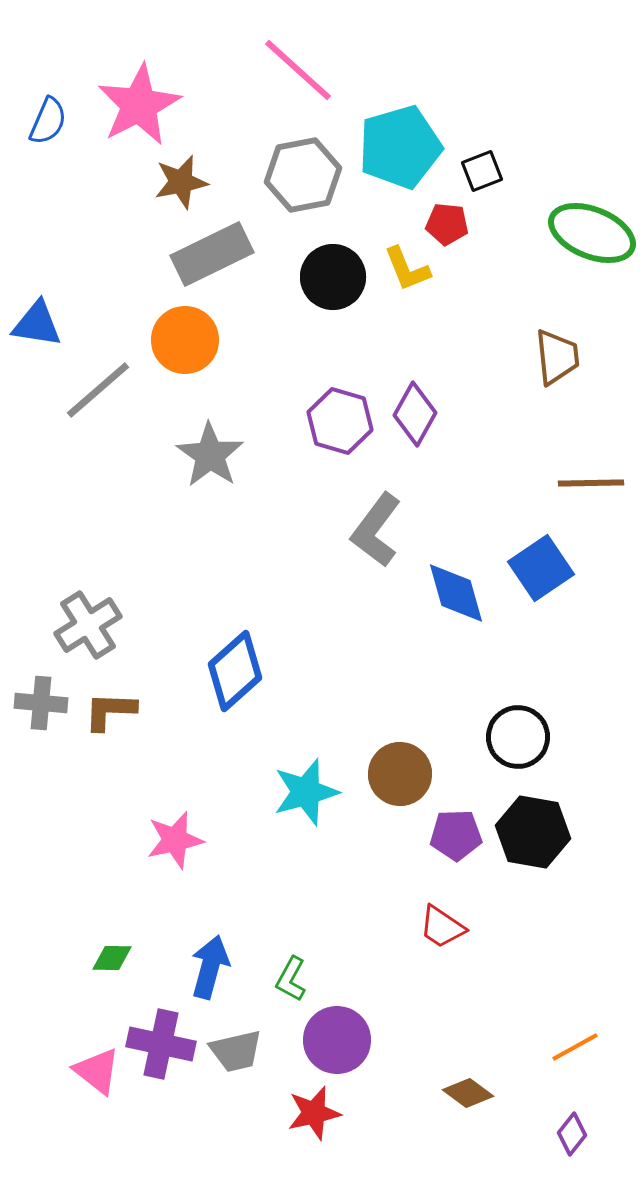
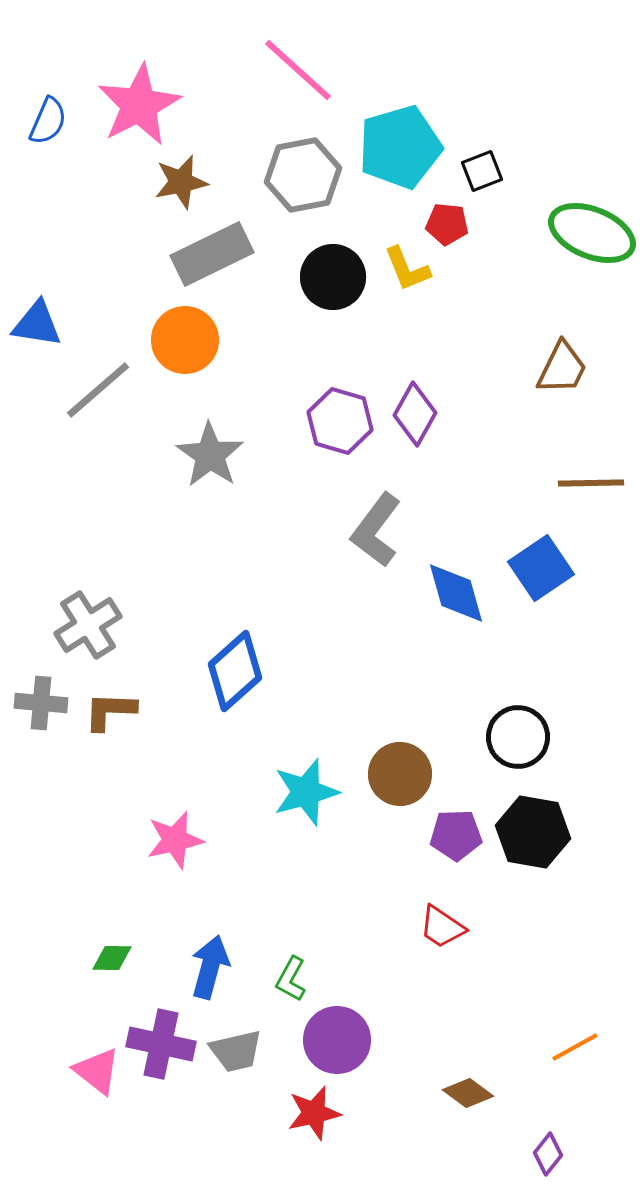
brown trapezoid at (557, 357): moved 5 px right, 11 px down; rotated 32 degrees clockwise
purple diamond at (572, 1134): moved 24 px left, 20 px down
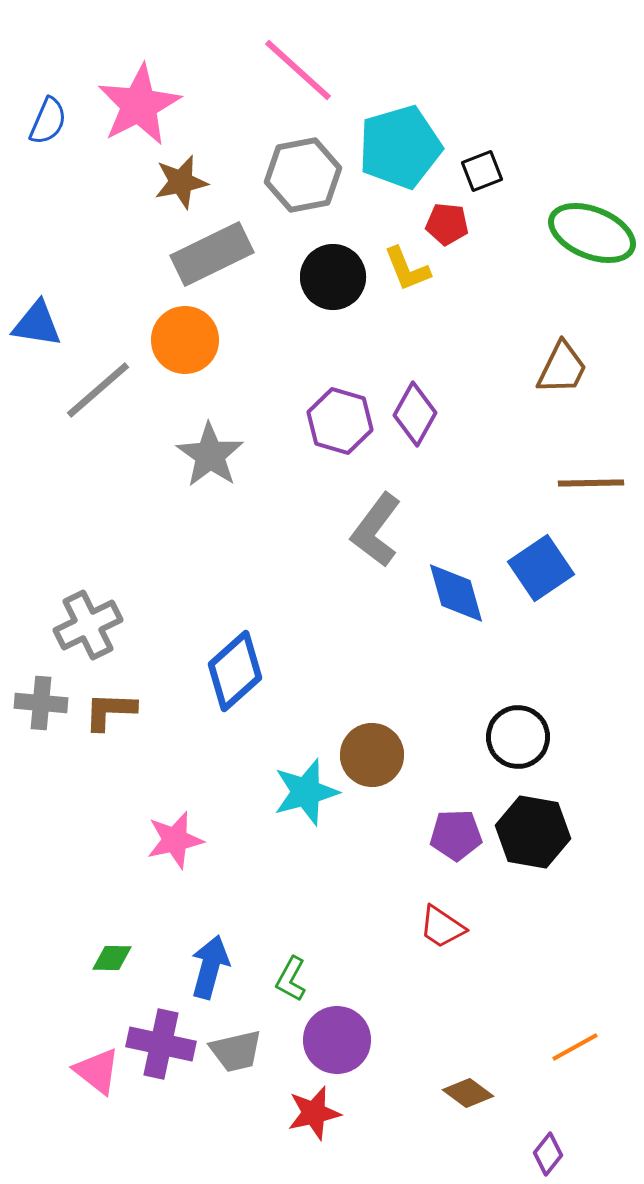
gray cross at (88, 625): rotated 6 degrees clockwise
brown circle at (400, 774): moved 28 px left, 19 px up
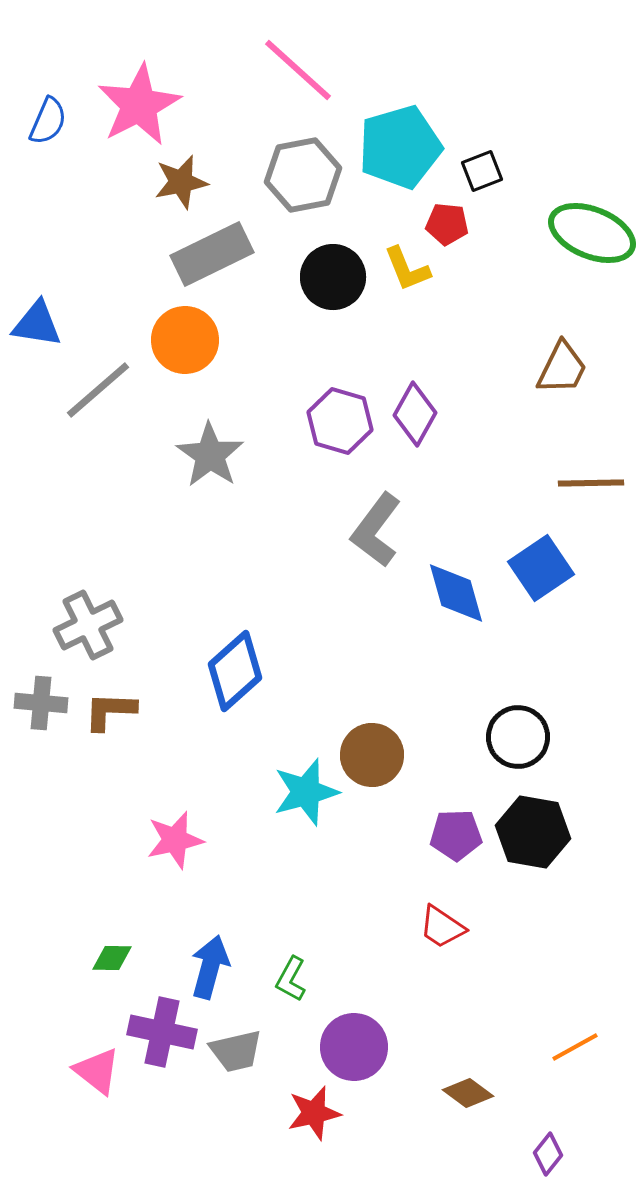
purple circle at (337, 1040): moved 17 px right, 7 px down
purple cross at (161, 1044): moved 1 px right, 12 px up
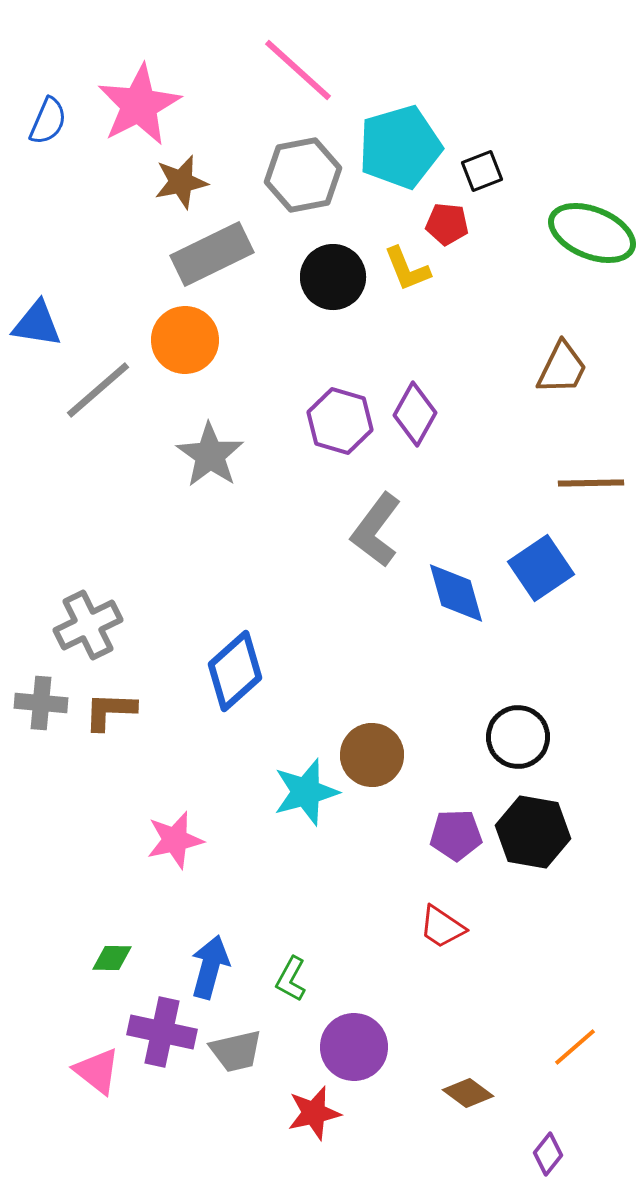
orange line at (575, 1047): rotated 12 degrees counterclockwise
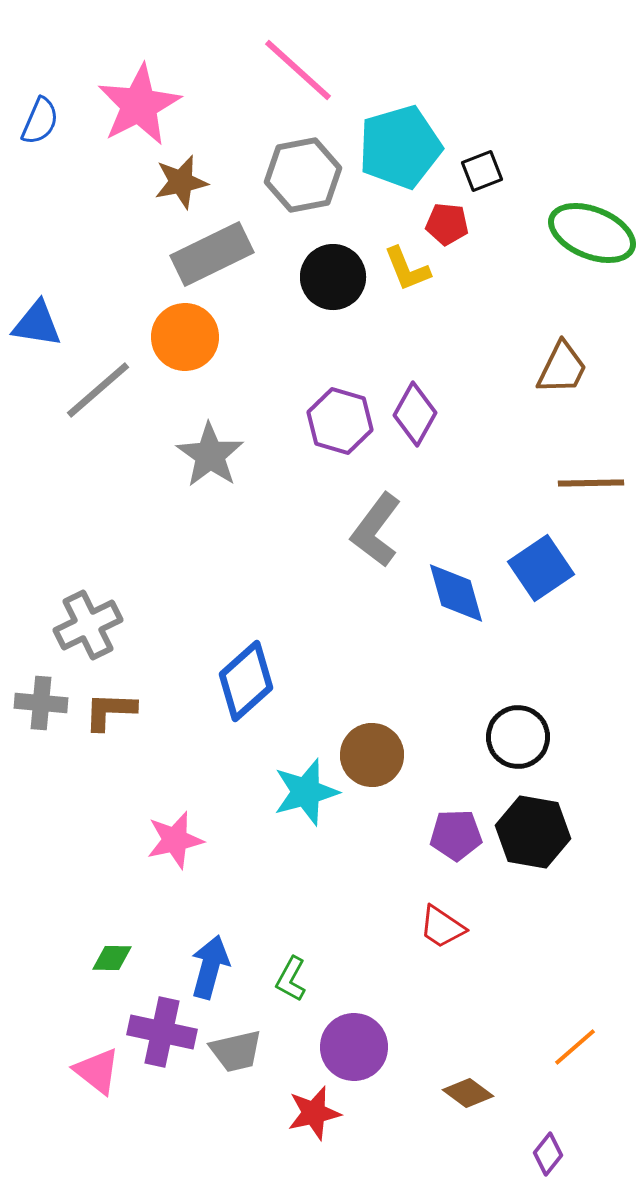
blue semicircle at (48, 121): moved 8 px left
orange circle at (185, 340): moved 3 px up
blue diamond at (235, 671): moved 11 px right, 10 px down
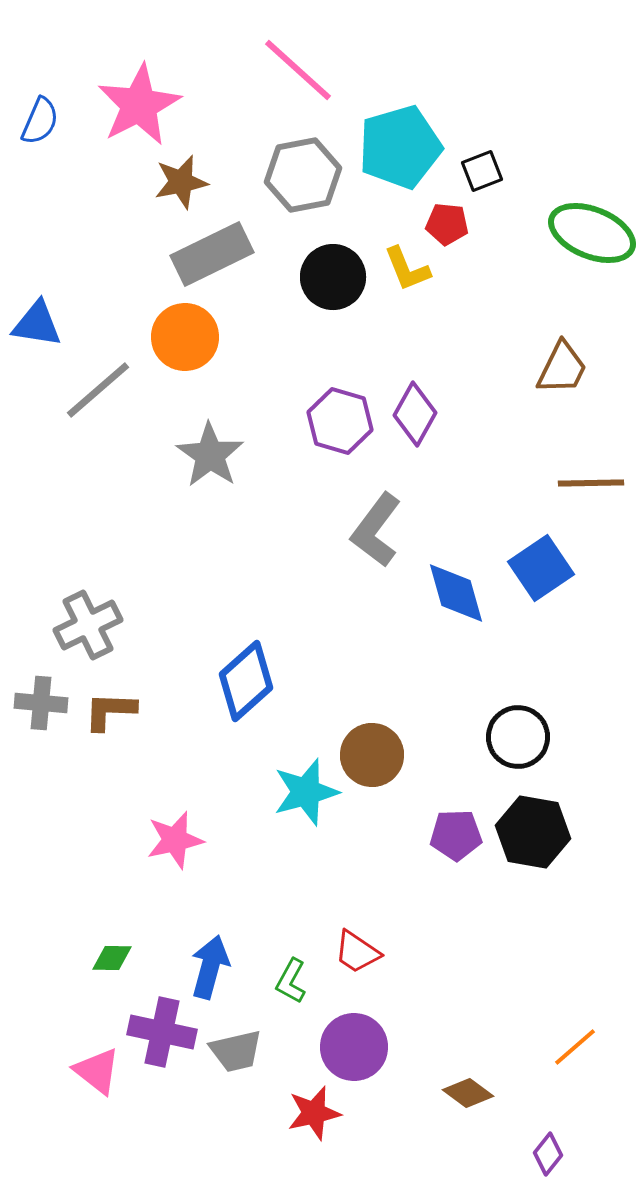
red trapezoid at (442, 927): moved 85 px left, 25 px down
green L-shape at (291, 979): moved 2 px down
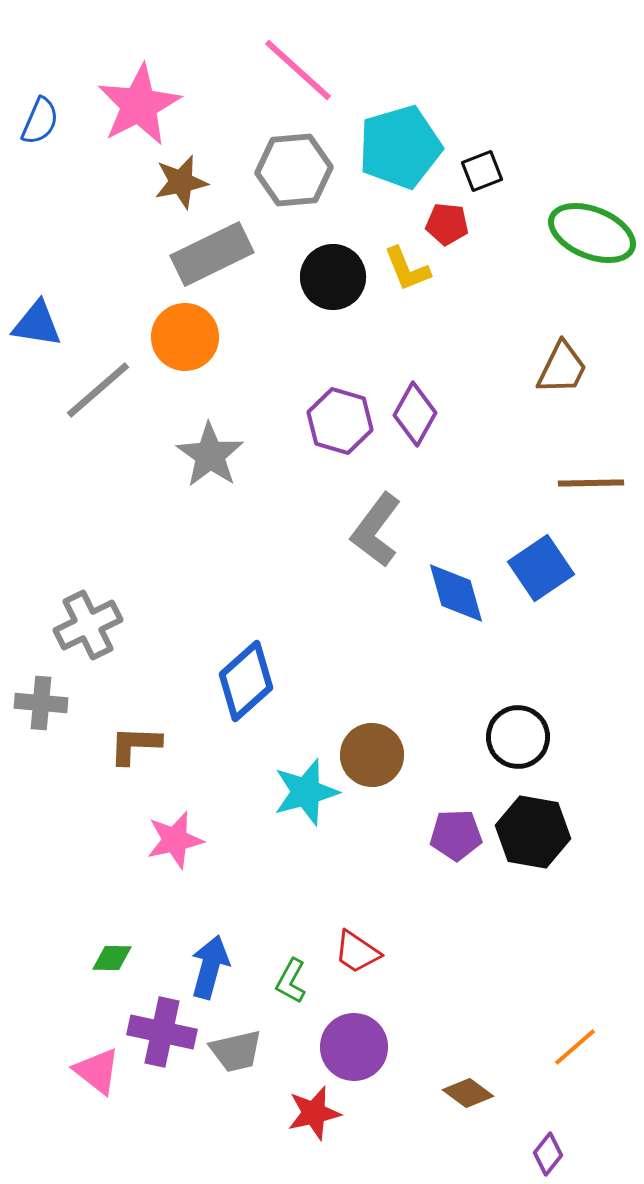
gray hexagon at (303, 175): moved 9 px left, 5 px up; rotated 6 degrees clockwise
brown L-shape at (110, 711): moved 25 px right, 34 px down
